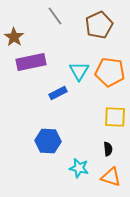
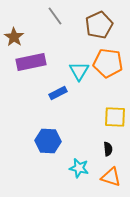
orange pentagon: moved 2 px left, 9 px up
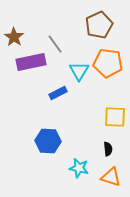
gray line: moved 28 px down
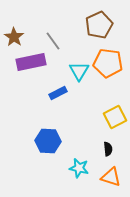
gray line: moved 2 px left, 3 px up
yellow square: rotated 30 degrees counterclockwise
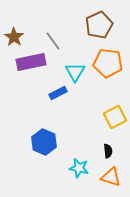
cyan triangle: moved 4 px left, 1 px down
blue hexagon: moved 4 px left, 1 px down; rotated 20 degrees clockwise
black semicircle: moved 2 px down
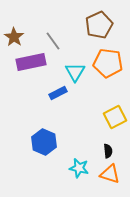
orange triangle: moved 1 px left, 3 px up
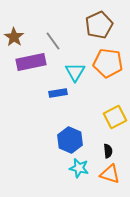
blue rectangle: rotated 18 degrees clockwise
blue hexagon: moved 26 px right, 2 px up
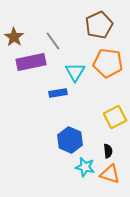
cyan star: moved 6 px right, 1 px up
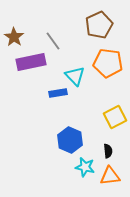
cyan triangle: moved 4 px down; rotated 15 degrees counterclockwise
orange triangle: moved 2 px down; rotated 25 degrees counterclockwise
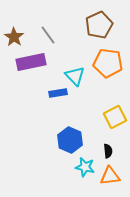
gray line: moved 5 px left, 6 px up
